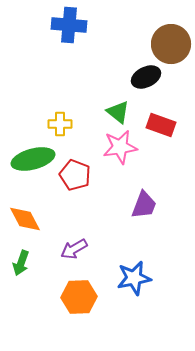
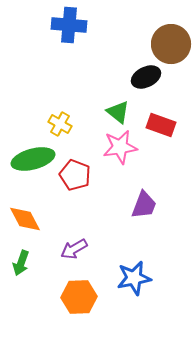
yellow cross: rotated 30 degrees clockwise
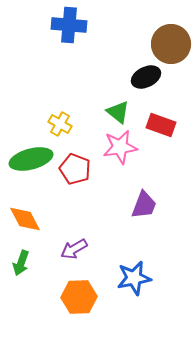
green ellipse: moved 2 px left
red pentagon: moved 6 px up
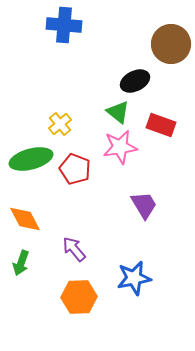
blue cross: moved 5 px left
black ellipse: moved 11 px left, 4 px down
yellow cross: rotated 20 degrees clockwise
purple trapezoid: rotated 52 degrees counterclockwise
purple arrow: rotated 80 degrees clockwise
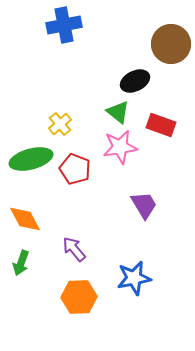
blue cross: rotated 16 degrees counterclockwise
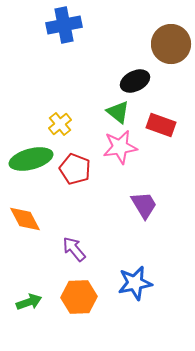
green arrow: moved 8 px right, 39 px down; rotated 130 degrees counterclockwise
blue star: moved 1 px right, 5 px down
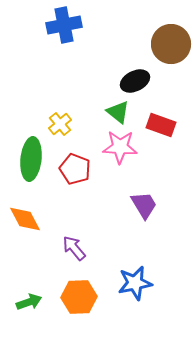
pink star: rotated 12 degrees clockwise
green ellipse: rotated 69 degrees counterclockwise
purple arrow: moved 1 px up
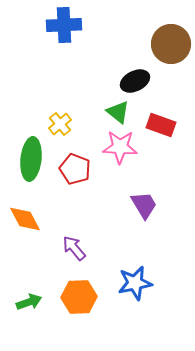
blue cross: rotated 8 degrees clockwise
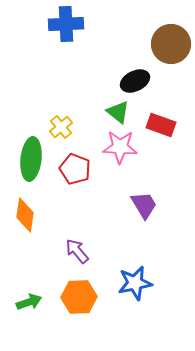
blue cross: moved 2 px right, 1 px up
yellow cross: moved 1 px right, 3 px down
orange diamond: moved 4 px up; rotated 36 degrees clockwise
purple arrow: moved 3 px right, 3 px down
